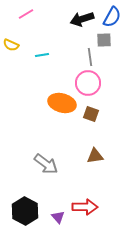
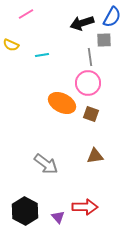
black arrow: moved 4 px down
orange ellipse: rotated 12 degrees clockwise
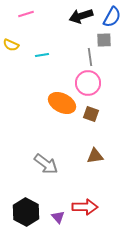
pink line: rotated 14 degrees clockwise
black arrow: moved 1 px left, 7 px up
black hexagon: moved 1 px right, 1 px down
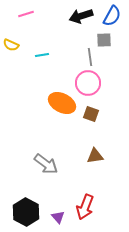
blue semicircle: moved 1 px up
red arrow: rotated 110 degrees clockwise
